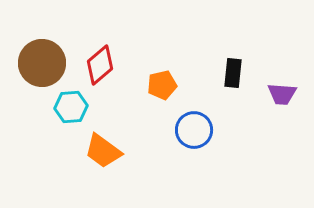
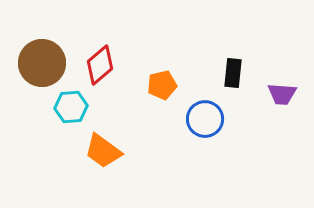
blue circle: moved 11 px right, 11 px up
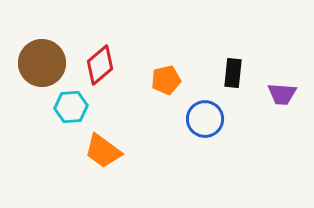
orange pentagon: moved 4 px right, 5 px up
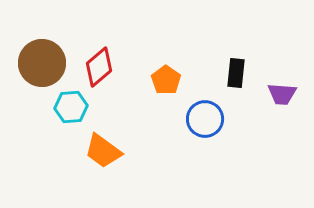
red diamond: moved 1 px left, 2 px down
black rectangle: moved 3 px right
orange pentagon: rotated 24 degrees counterclockwise
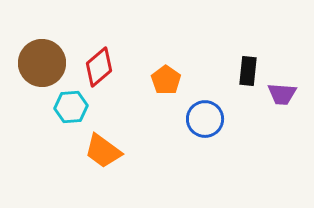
black rectangle: moved 12 px right, 2 px up
